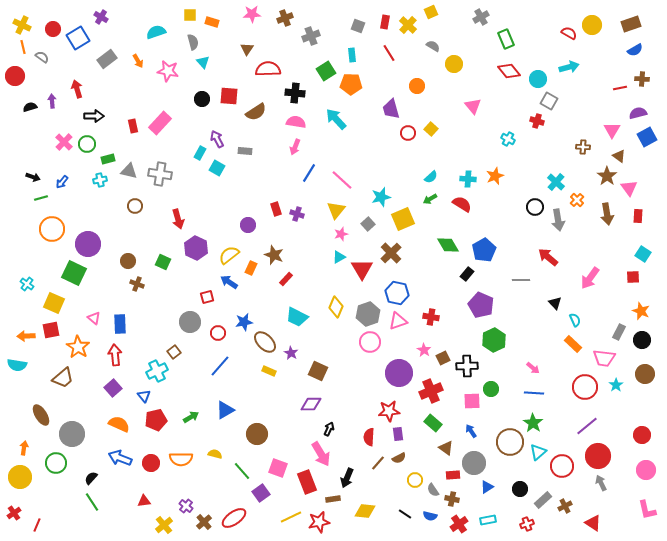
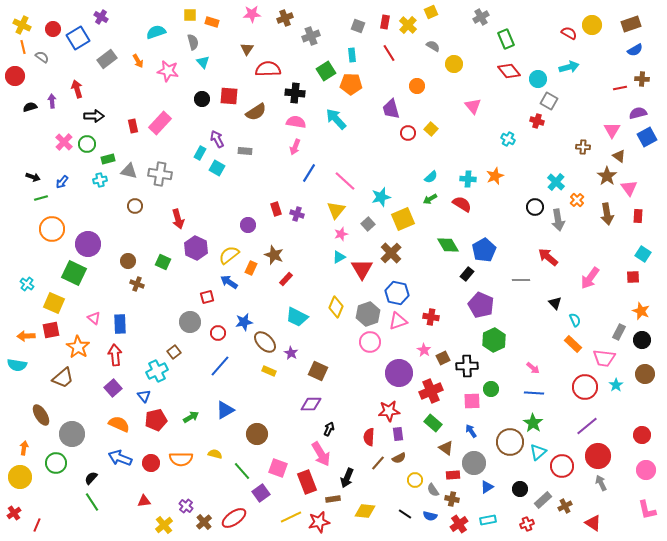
pink line at (342, 180): moved 3 px right, 1 px down
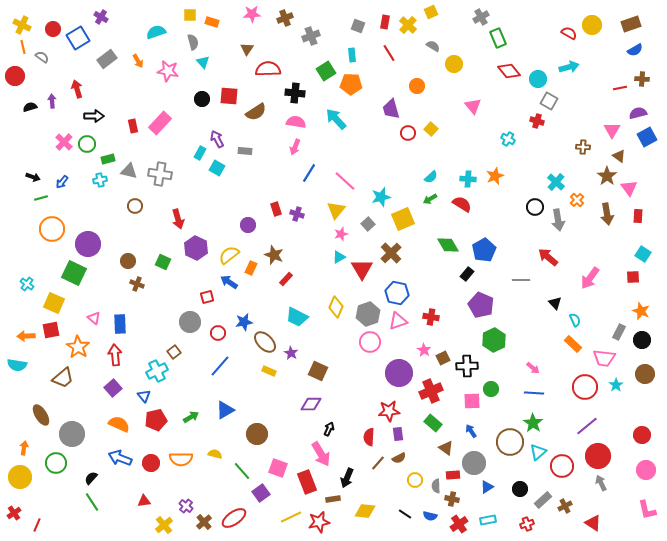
green rectangle at (506, 39): moved 8 px left, 1 px up
gray semicircle at (433, 490): moved 3 px right, 4 px up; rotated 32 degrees clockwise
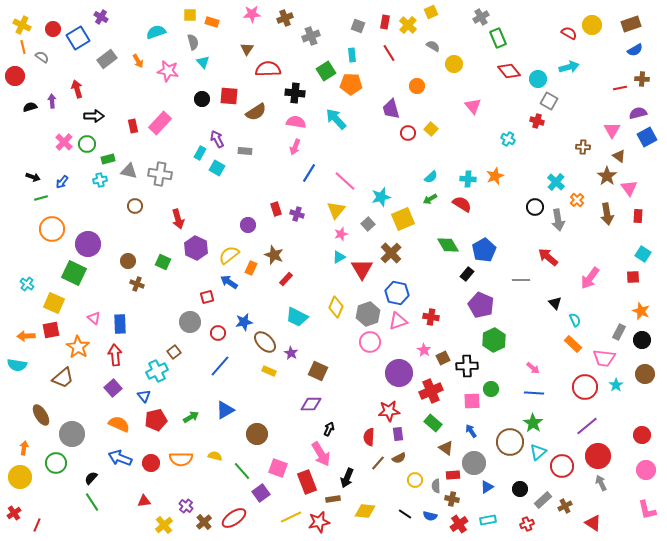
yellow semicircle at (215, 454): moved 2 px down
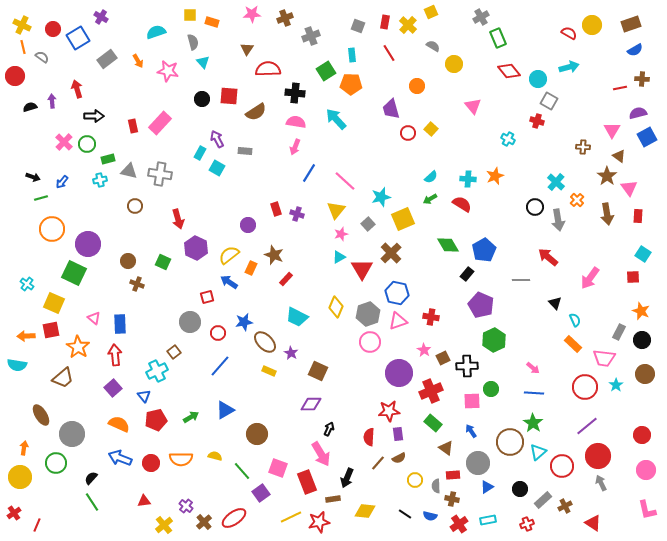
gray circle at (474, 463): moved 4 px right
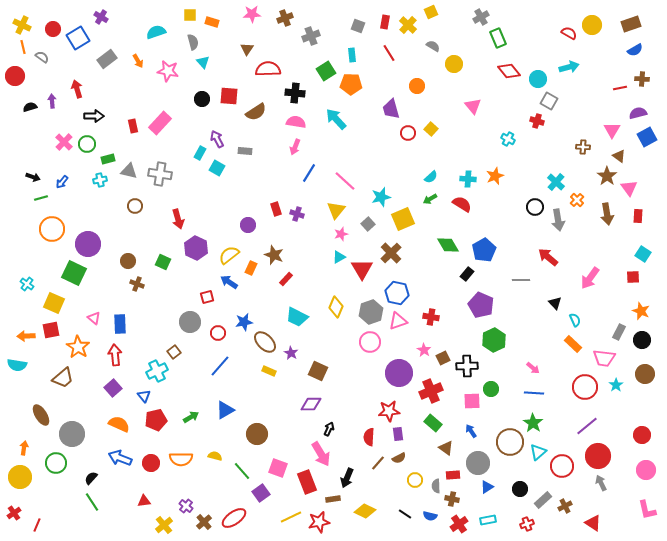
gray hexagon at (368, 314): moved 3 px right, 2 px up
yellow diamond at (365, 511): rotated 20 degrees clockwise
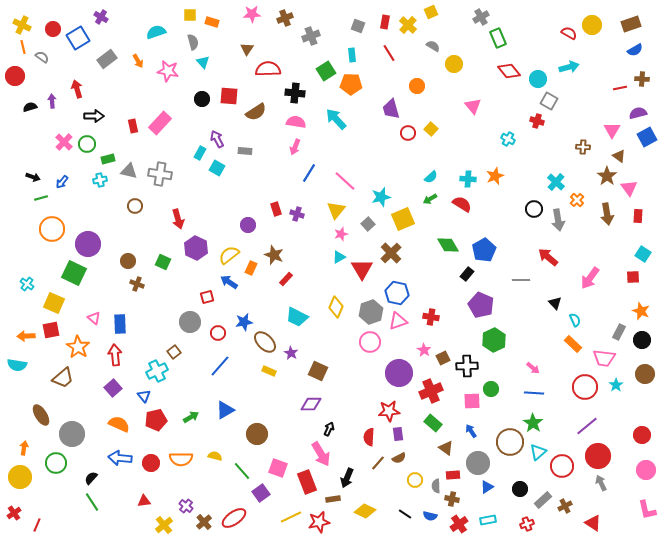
black circle at (535, 207): moved 1 px left, 2 px down
blue arrow at (120, 458): rotated 15 degrees counterclockwise
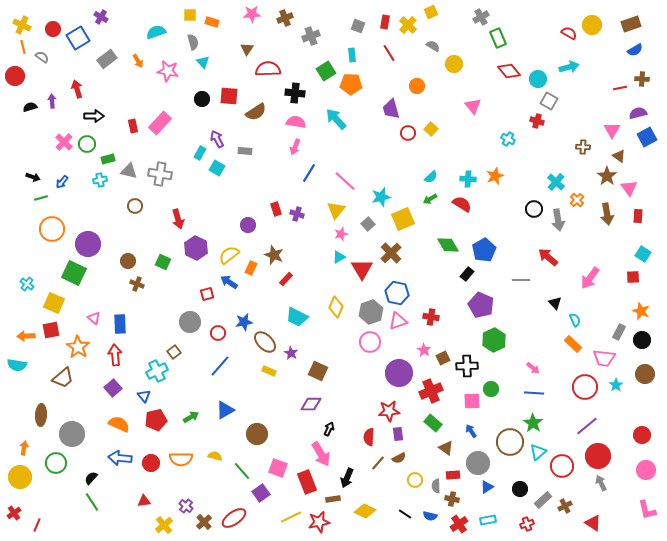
red square at (207, 297): moved 3 px up
brown ellipse at (41, 415): rotated 35 degrees clockwise
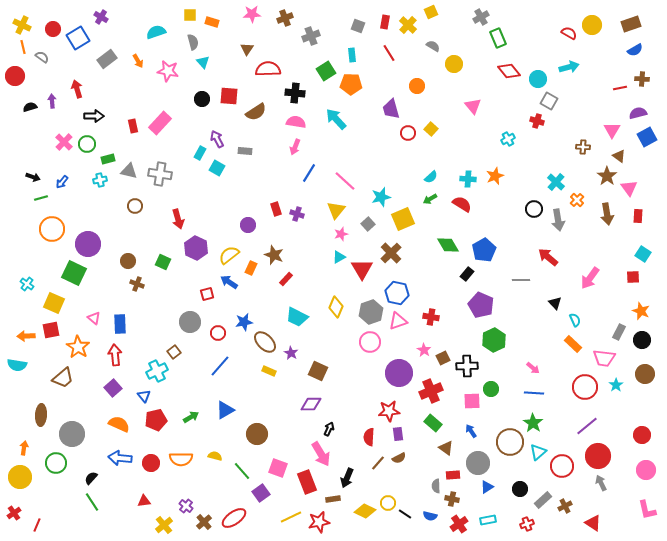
cyan cross at (508, 139): rotated 32 degrees clockwise
yellow circle at (415, 480): moved 27 px left, 23 px down
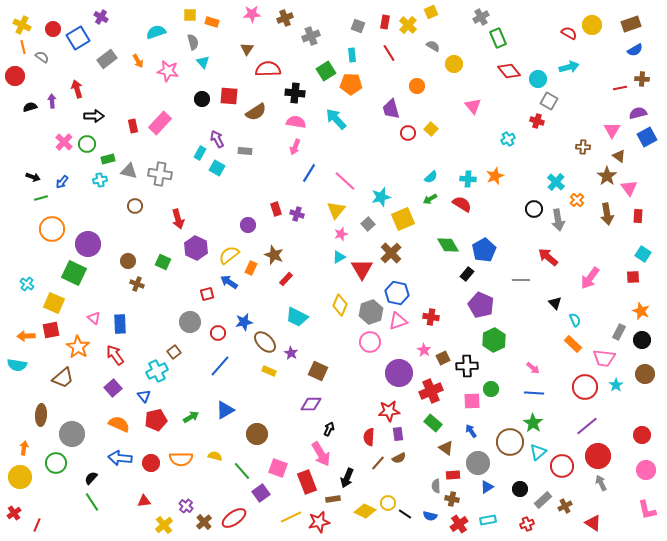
yellow diamond at (336, 307): moved 4 px right, 2 px up
red arrow at (115, 355): rotated 30 degrees counterclockwise
